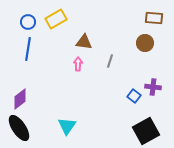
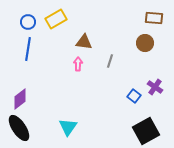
purple cross: moved 2 px right; rotated 28 degrees clockwise
cyan triangle: moved 1 px right, 1 px down
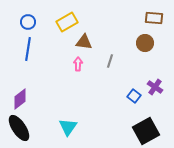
yellow rectangle: moved 11 px right, 3 px down
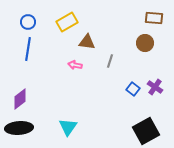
brown triangle: moved 3 px right
pink arrow: moved 3 px left, 1 px down; rotated 80 degrees counterclockwise
blue square: moved 1 px left, 7 px up
black ellipse: rotated 60 degrees counterclockwise
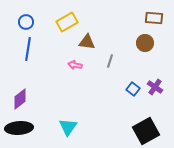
blue circle: moved 2 px left
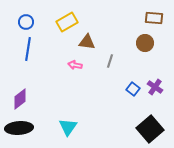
black square: moved 4 px right, 2 px up; rotated 12 degrees counterclockwise
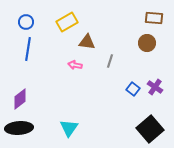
brown circle: moved 2 px right
cyan triangle: moved 1 px right, 1 px down
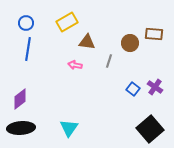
brown rectangle: moved 16 px down
blue circle: moved 1 px down
brown circle: moved 17 px left
gray line: moved 1 px left
black ellipse: moved 2 px right
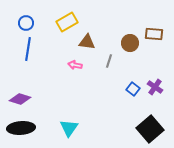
purple diamond: rotated 55 degrees clockwise
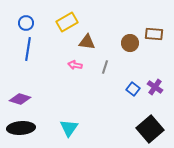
gray line: moved 4 px left, 6 px down
